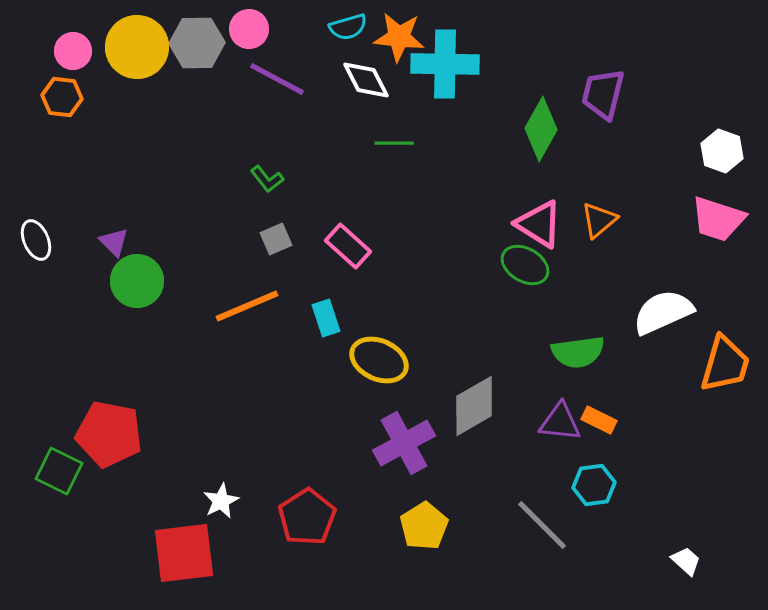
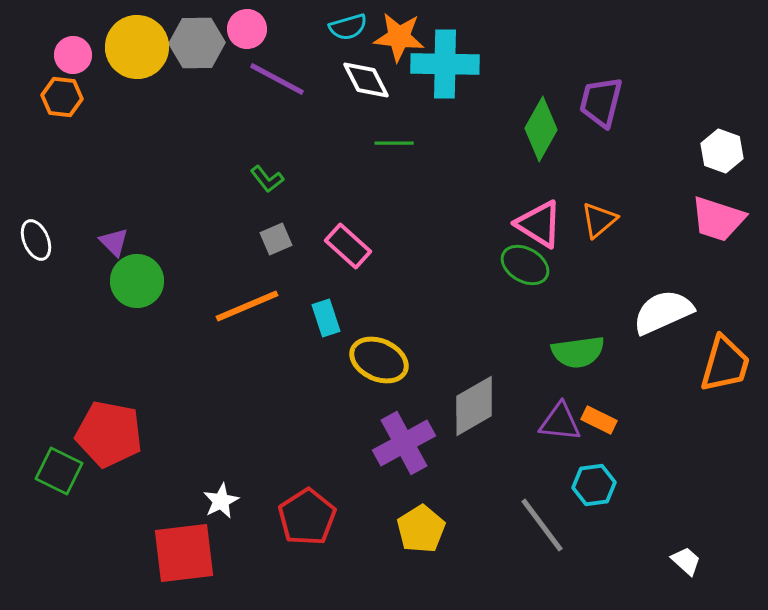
pink circle at (249, 29): moved 2 px left
pink circle at (73, 51): moved 4 px down
purple trapezoid at (603, 94): moved 2 px left, 8 px down
gray line at (542, 525): rotated 8 degrees clockwise
yellow pentagon at (424, 526): moved 3 px left, 3 px down
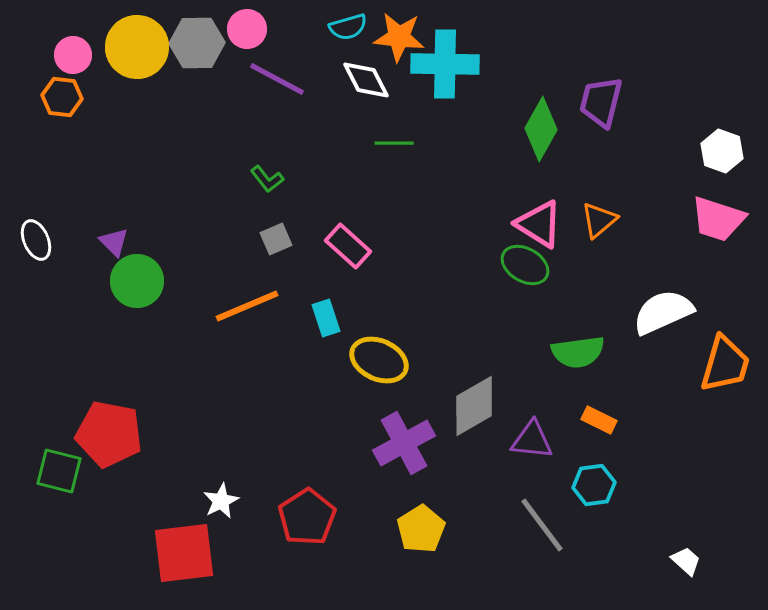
purple triangle at (560, 422): moved 28 px left, 18 px down
green square at (59, 471): rotated 12 degrees counterclockwise
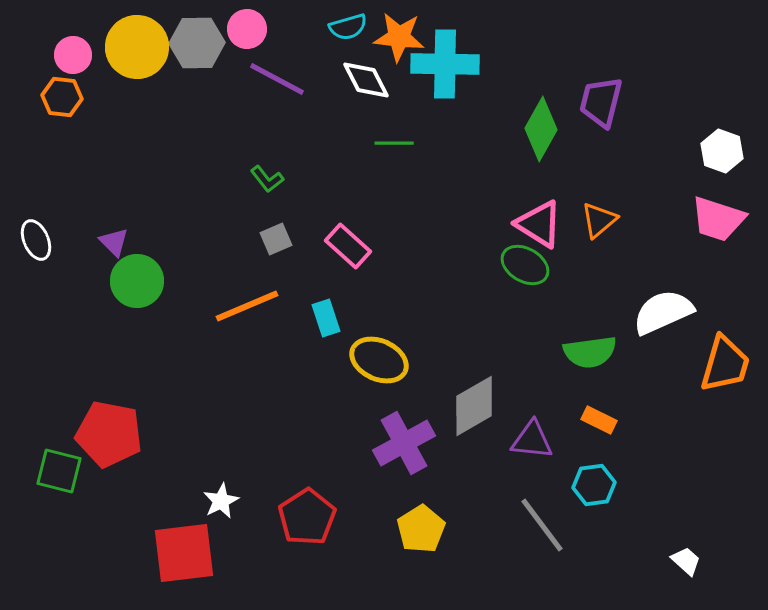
green semicircle at (578, 352): moved 12 px right
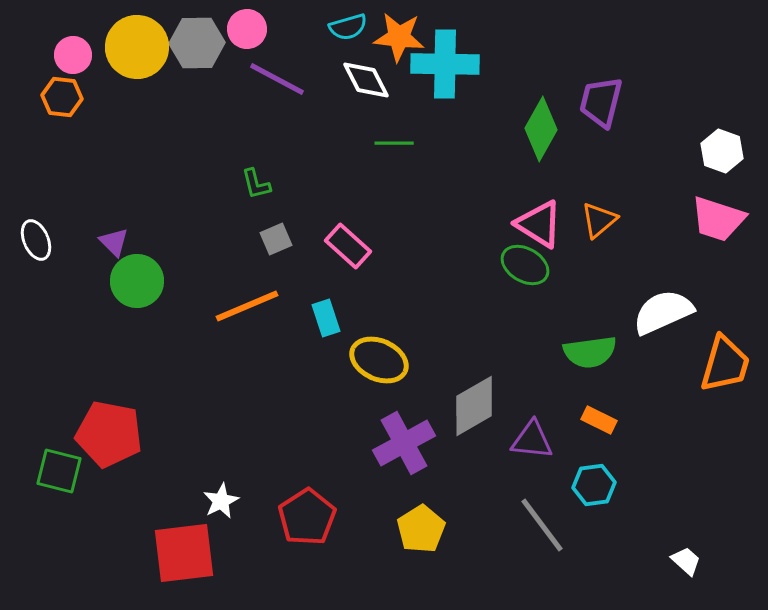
green L-shape at (267, 179): moved 11 px left, 5 px down; rotated 24 degrees clockwise
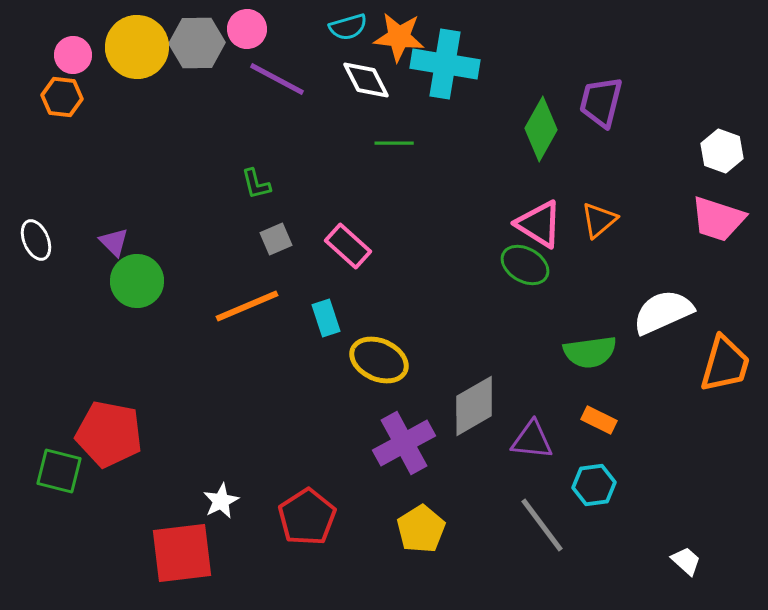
cyan cross at (445, 64): rotated 8 degrees clockwise
red square at (184, 553): moved 2 px left
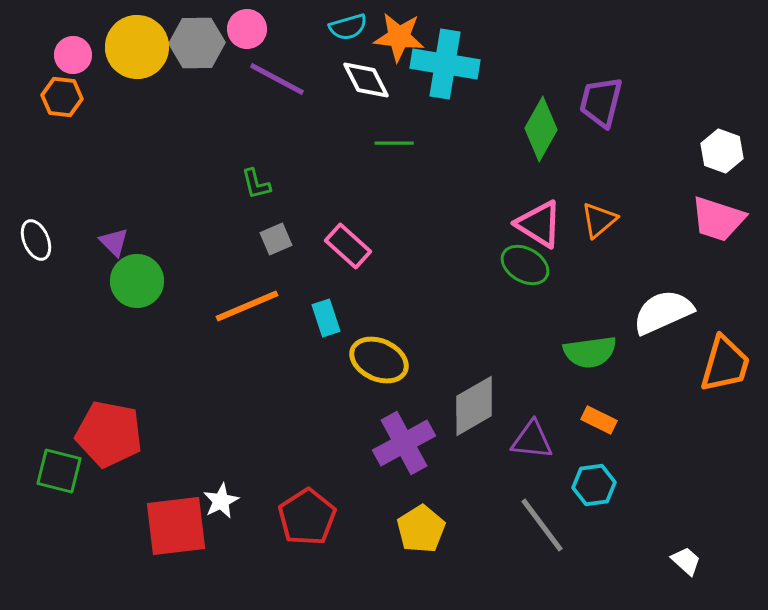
red square at (182, 553): moved 6 px left, 27 px up
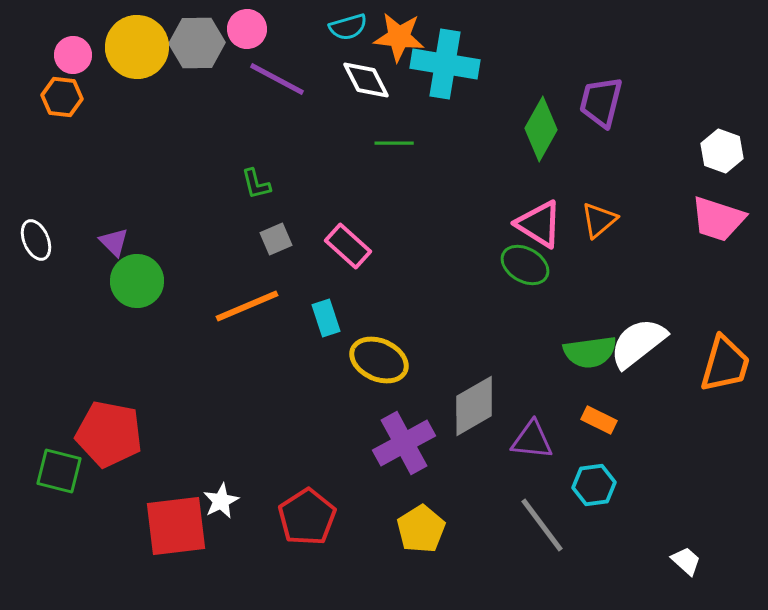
white semicircle at (663, 312): moved 25 px left, 31 px down; rotated 14 degrees counterclockwise
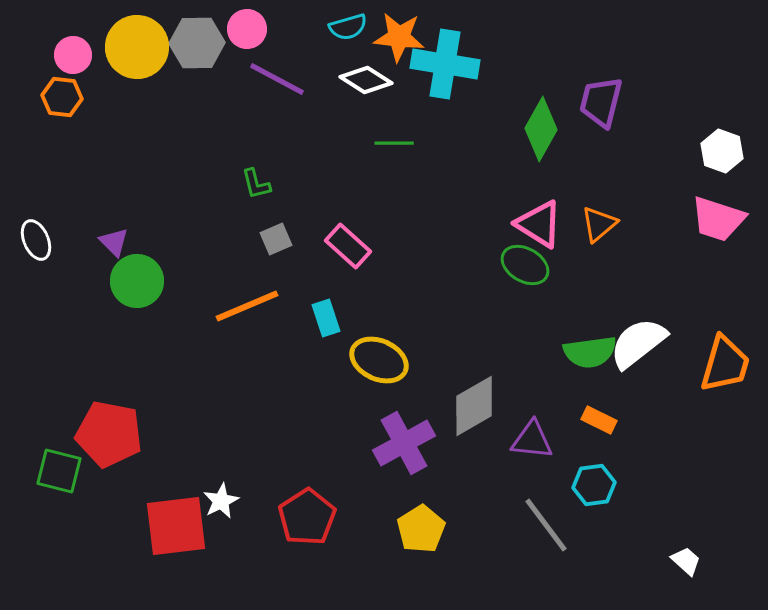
white diamond at (366, 80): rotated 30 degrees counterclockwise
orange triangle at (599, 220): moved 4 px down
gray line at (542, 525): moved 4 px right
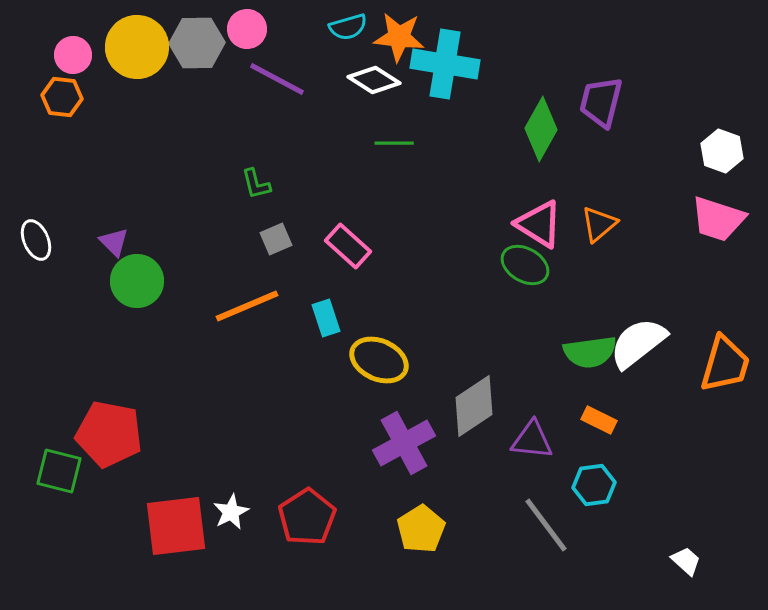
white diamond at (366, 80): moved 8 px right
gray diamond at (474, 406): rotated 4 degrees counterclockwise
white star at (221, 501): moved 10 px right, 11 px down
